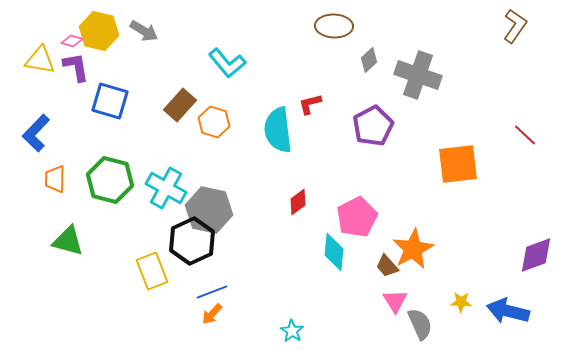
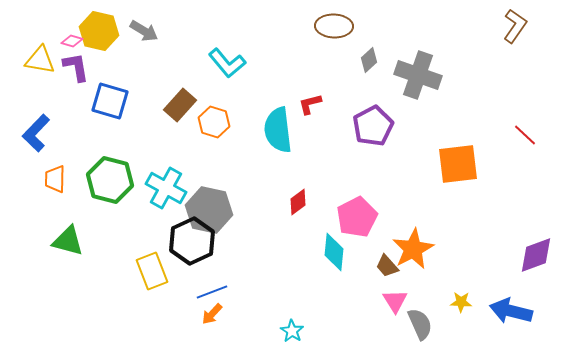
blue arrow: moved 3 px right
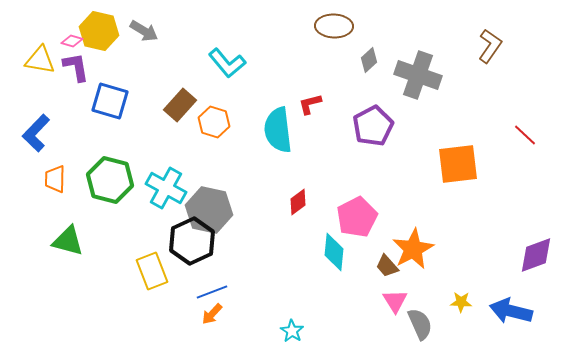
brown L-shape: moved 25 px left, 20 px down
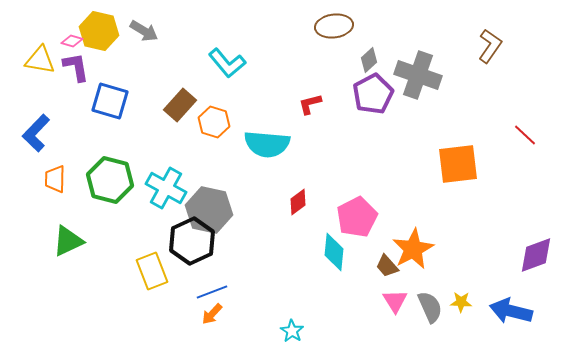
brown ellipse: rotated 9 degrees counterclockwise
purple pentagon: moved 32 px up
cyan semicircle: moved 11 px left, 14 px down; rotated 78 degrees counterclockwise
green triangle: rotated 40 degrees counterclockwise
gray semicircle: moved 10 px right, 17 px up
